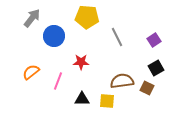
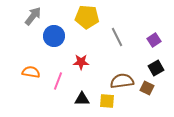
gray arrow: moved 1 px right, 2 px up
orange semicircle: rotated 48 degrees clockwise
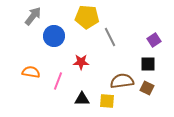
gray line: moved 7 px left
black square: moved 8 px left, 4 px up; rotated 28 degrees clockwise
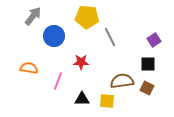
orange semicircle: moved 2 px left, 4 px up
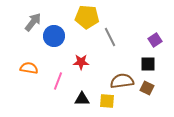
gray arrow: moved 6 px down
purple square: moved 1 px right
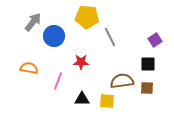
brown square: rotated 24 degrees counterclockwise
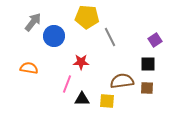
pink line: moved 9 px right, 3 px down
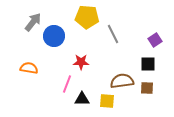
gray line: moved 3 px right, 3 px up
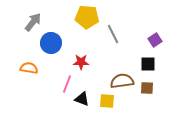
blue circle: moved 3 px left, 7 px down
black triangle: rotated 21 degrees clockwise
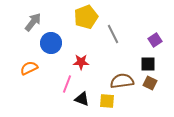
yellow pentagon: moved 1 px left; rotated 25 degrees counterclockwise
orange semicircle: rotated 36 degrees counterclockwise
brown square: moved 3 px right, 5 px up; rotated 24 degrees clockwise
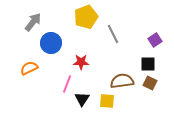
black triangle: rotated 42 degrees clockwise
